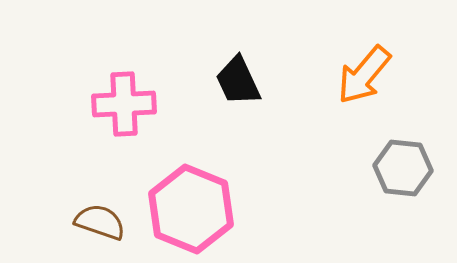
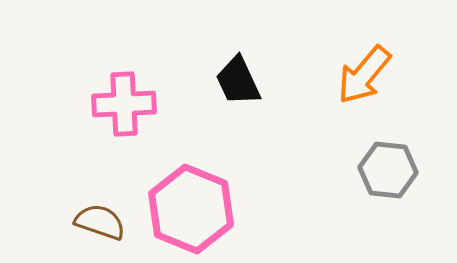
gray hexagon: moved 15 px left, 2 px down
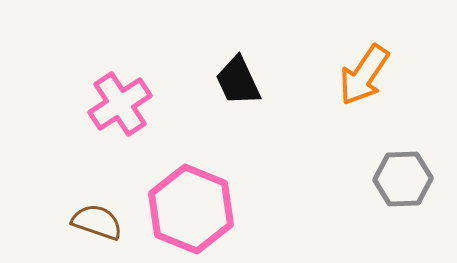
orange arrow: rotated 6 degrees counterclockwise
pink cross: moved 4 px left; rotated 30 degrees counterclockwise
gray hexagon: moved 15 px right, 9 px down; rotated 8 degrees counterclockwise
brown semicircle: moved 3 px left
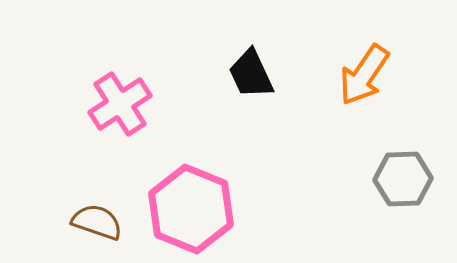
black trapezoid: moved 13 px right, 7 px up
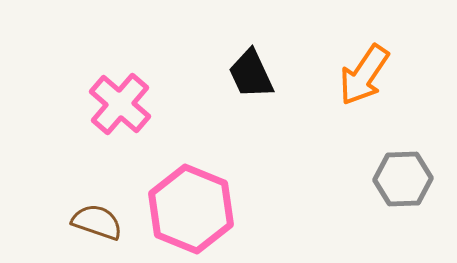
pink cross: rotated 16 degrees counterclockwise
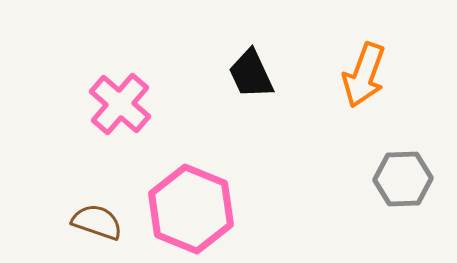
orange arrow: rotated 14 degrees counterclockwise
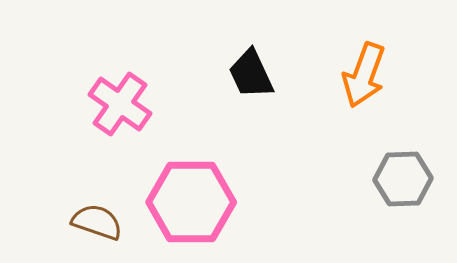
pink cross: rotated 6 degrees counterclockwise
pink hexagon: moved 7 px up; rotated 22 degrees counterclockwise
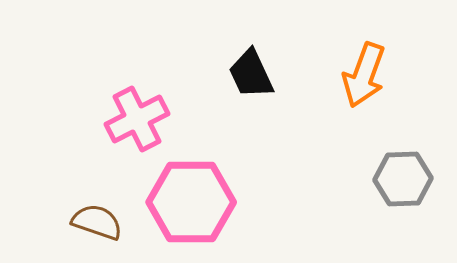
pink cross: moved 17 px right, 15 px down; rotated 28 degrees clockwise
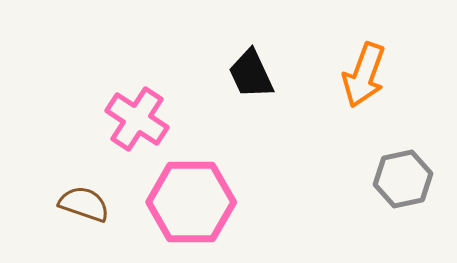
pink cross: rotated 30 degrees counterclockwise
gray hexagon: rotated 10 degrees counterclockwise
brown semicircle: moved 13 px left, 18 px up
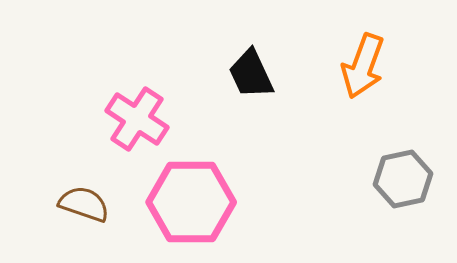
orange arrow: moved 1 px left, 9 px up
